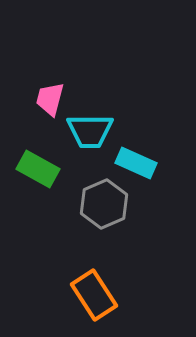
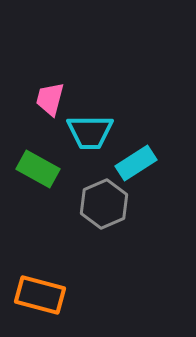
cyan trapezoid: moved 1 px down
cyan rectangle: rotated 57 degrees counterclockwise
orange rectangle: moved 54 px left; rotated 42 degrees counterclockwise
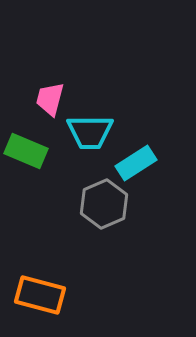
green rectangle: moved 12 px left, 18 px up; rotated 6 degrees counterclockwise
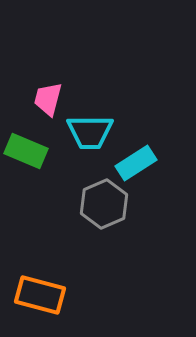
pink trapezoid: moved 2 px left
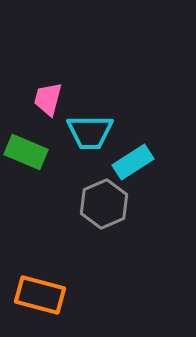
green rectangle: moved 1 px down
cyan rectangle: moved 3 px left, 1 px up
